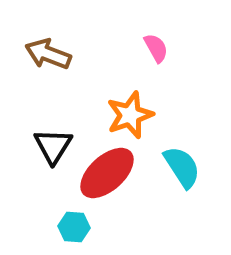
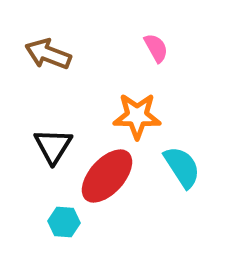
orange star: moved 7 px right, 1 px down; rotated 21 degrees clockwise
red ellipse: moved 3 px down; rotated 6 degrees counterclockwise
cyan hexagon: moved 10 px left, 5 px up
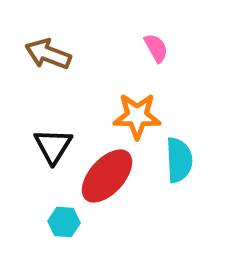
cyan semicircle: moved 3 px left, 7 px up; rotated 30 degrees clockwise
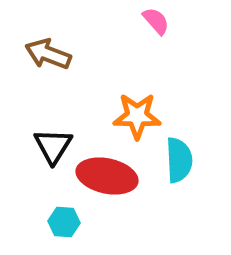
pink semicircle: moved 27 px up; rotated 12 degrees counterclockwise
red ellipse: rotated 60 degrees clockwise
